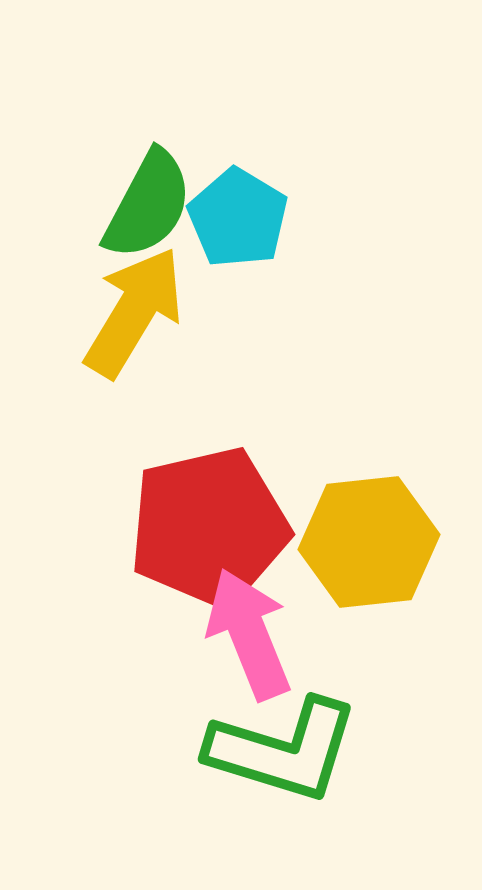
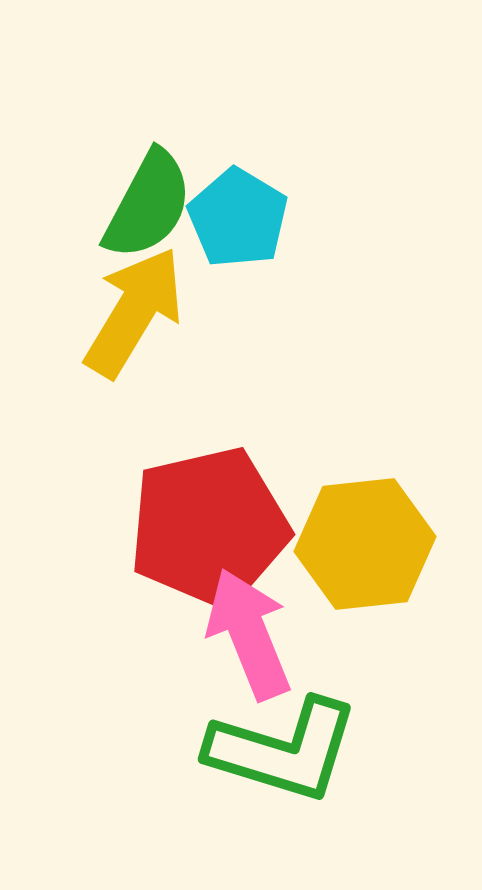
yellow hexagon: moved 4 px left, 2 px down
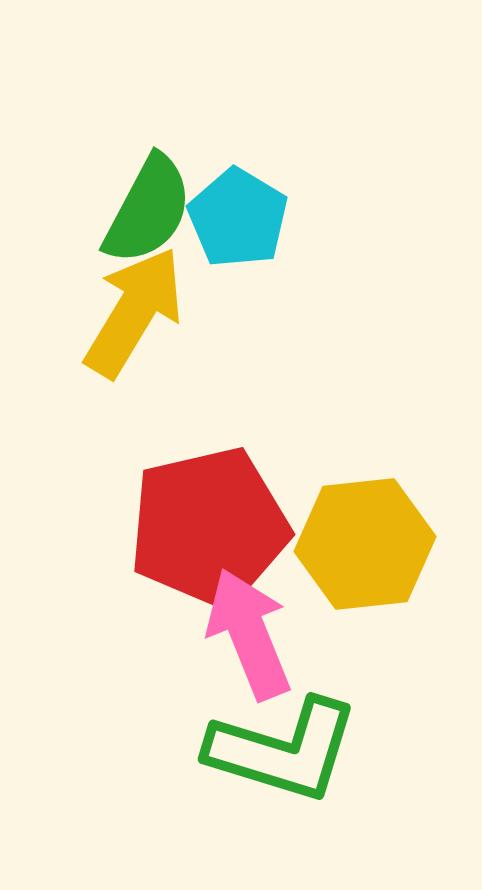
green semicircle: moved 5 px down
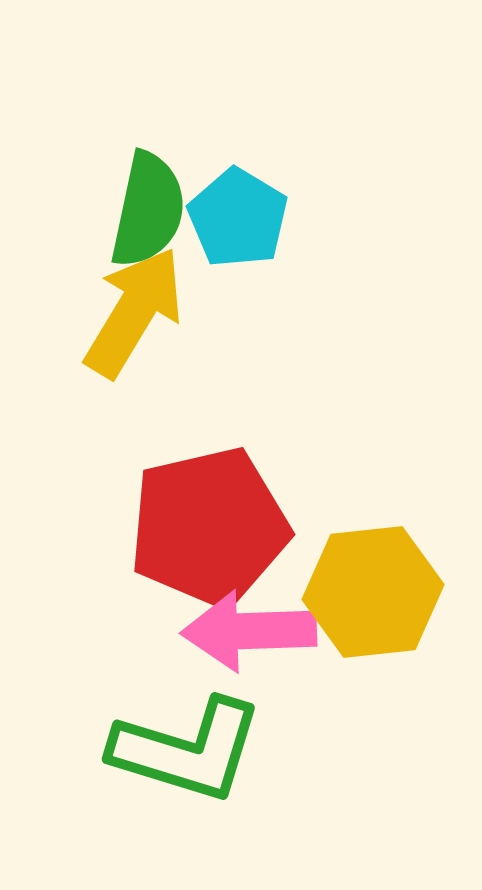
green semicircle: rotated 16 degrees counterclockwise
yellow hexagon: moved 8 px right, 48 px down
pink arrow: moved 3 px up; rotated 70 degrees counterclockwise
green L-shape: moved 96 px left
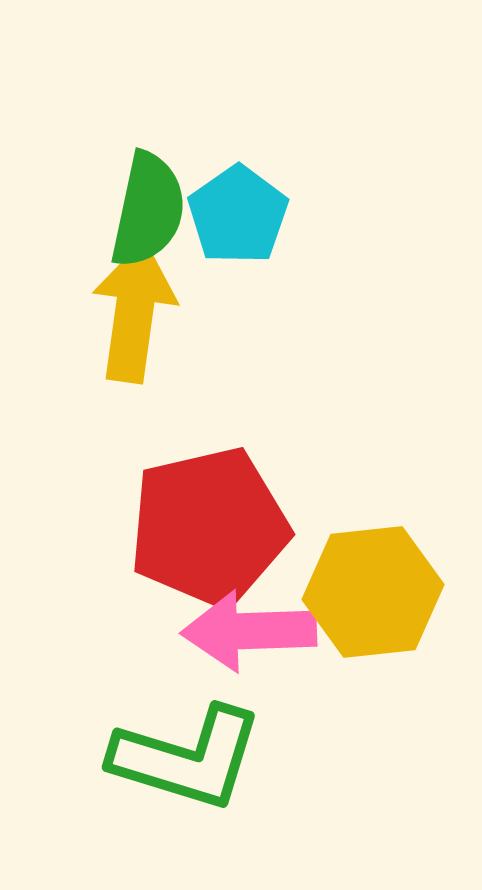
cyan pentagon: moved 3 px up; rotated 6 degrees clockwise
yellow arrow: rotated 23 degrees counterclockwise
green L-shape: moved 8 px down
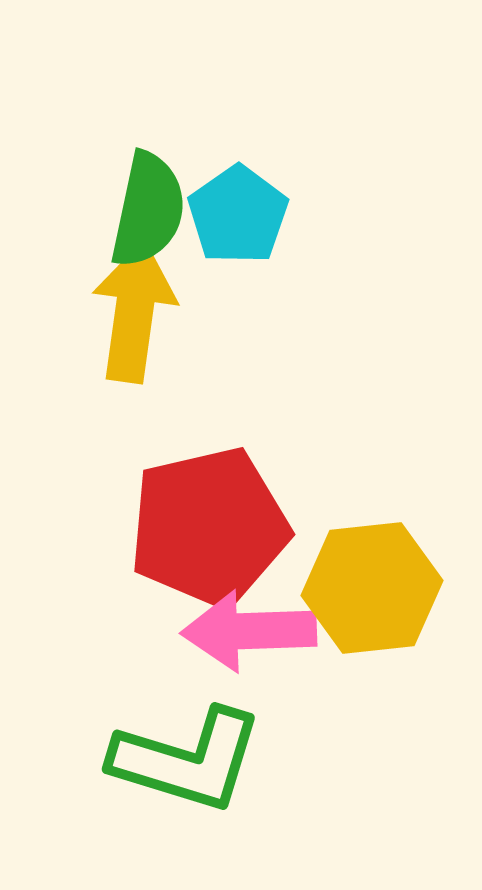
yellow hexagon: moved 1 px left, 4 px up
green L-shape: moved 2 px down
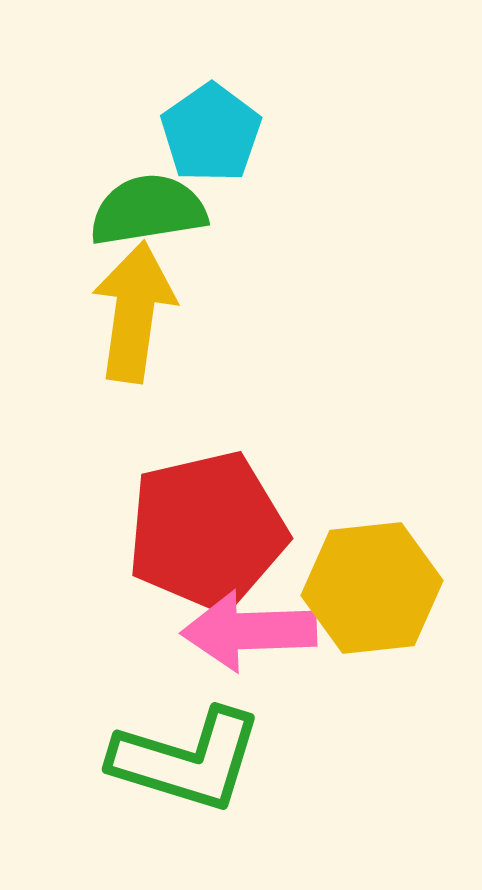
green semicircle: rotated 111 degrees counterclockwise
cyan pentagon: moved 27 px left, 82 px up
red pentagon: moved 2 px left, 4 px down
